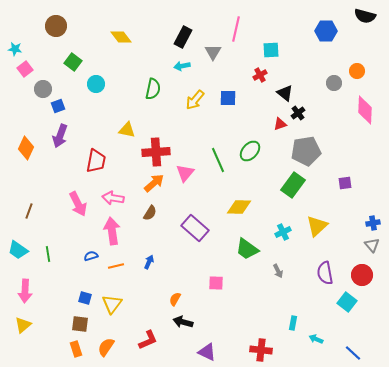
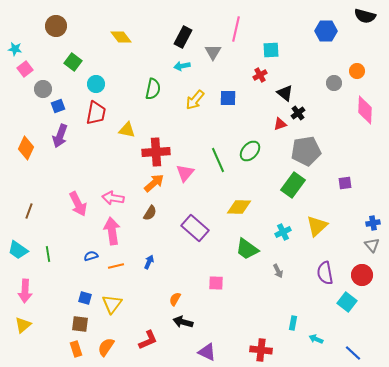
red trapezoid at (96, 161): moved 48 px up
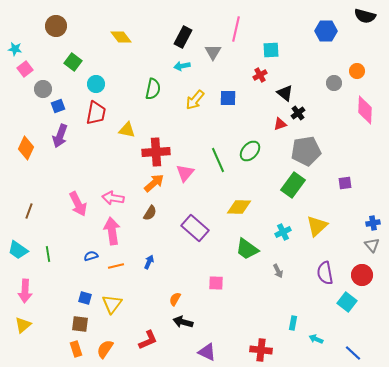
orange semicircle at (106, 347): moved 1 px left, 2 px down
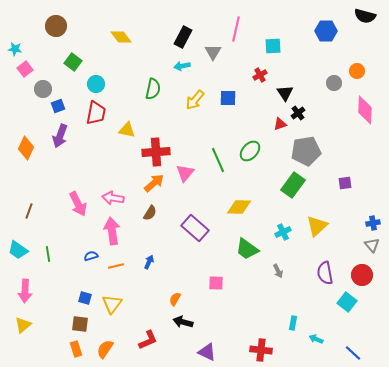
cyan square at (271, 50): moved 2 px right, 4 px up
black triangle at (285, 93): rotated 18 degrees clockwise
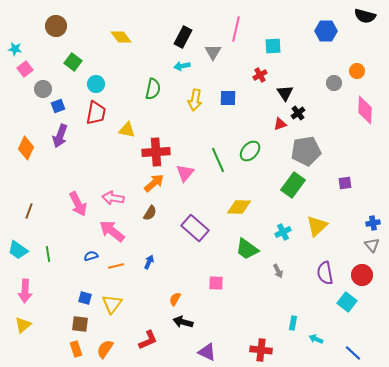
yellow arrow at (195, 100): rotated 30 degrees counterclockwise
pink arrow at (112, 231): rotated 44 degrees counterclockwise
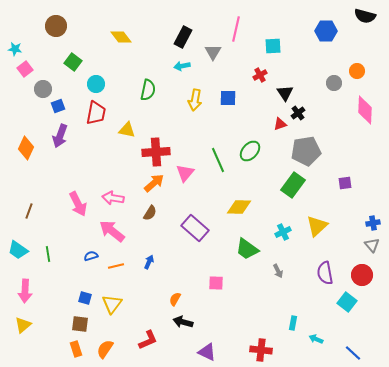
green semicircle at (153, 89): moved 5 px left, 1 px down
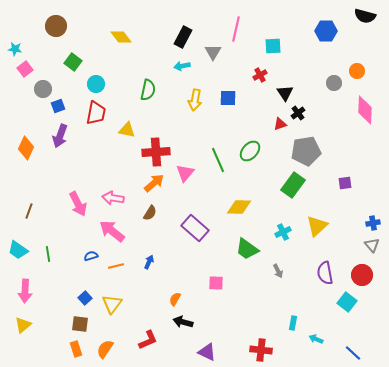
blue square at (85, 298): rotated 32 degrees clockwise
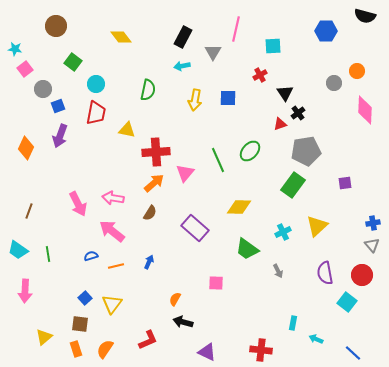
yellow triangle at (23, 325): moved 21 px right, 12 px down
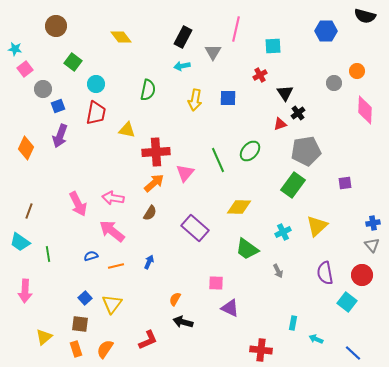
cyan trapezoid at (18, 250): moved 2 px right, 8 px up
purple triangle at (207, 352): moved 23 px right, 44 px up
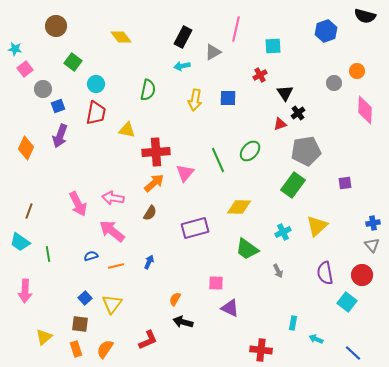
blue hexagon at (326, 31): rotated 20 degrees counterclockwise
gray triangle at (213, 52): rotated 30 degrees clockwise
purple rectangle at (195, 228): rotated 56 degrees counterclockwise
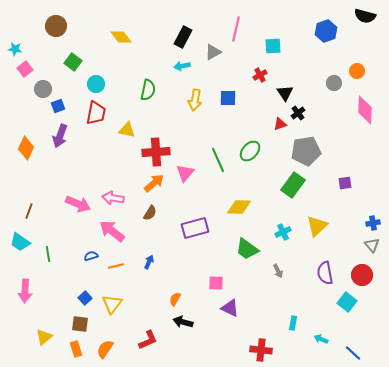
pink arrow at (78, 204): rotated 40 degrees counterclockwise
cyan arrow at (316, 339): moved 5 px right
